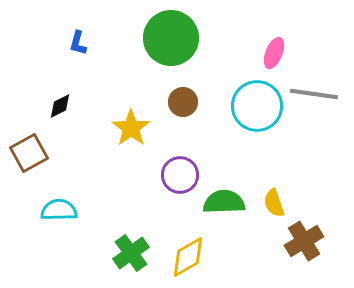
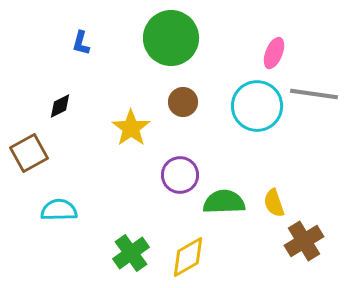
blue L-shape: moved 3 px right
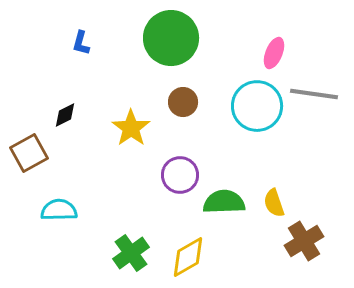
black diamond: moved 5 px right, 9 px down
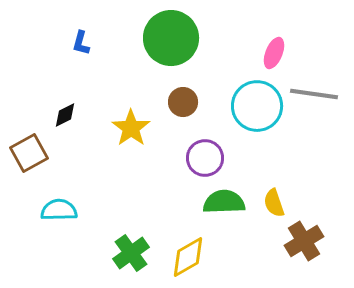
purple circle: moved 25 px right, 17 px up
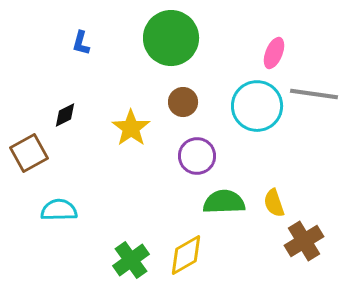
purple circle: moved 8 px left, 2 px up
green cross: moved 7 px down
yellow diamond: moved 2 px left, 2 px up
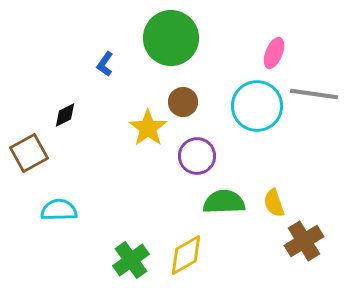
blue L-shape: moved 24 px right, 21 px down; rotated 20 degrees clockwise
yellow star: moved 17 px right
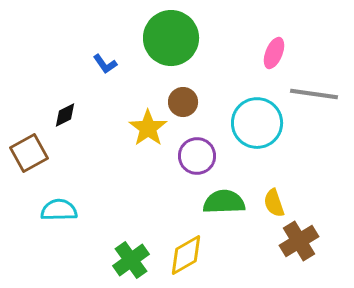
blue L-shape: rotated 70 degrees counterclockwise
cyan circle: moved 17 px down
brown cross: moved 5 px left
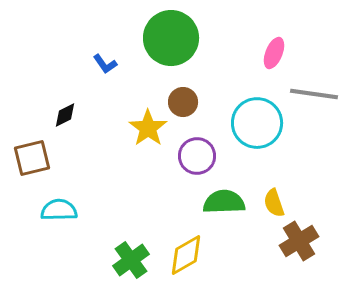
brown square: moved 3 px right, 5 px down; rotated 15 degrees clockwise
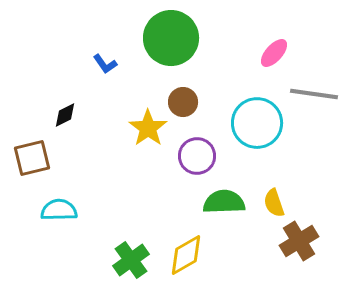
pink ellipse: rotated 20 degrees clockwise
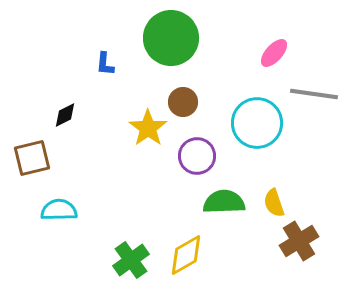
blue L-shape: rotated 40 degrees clockwise
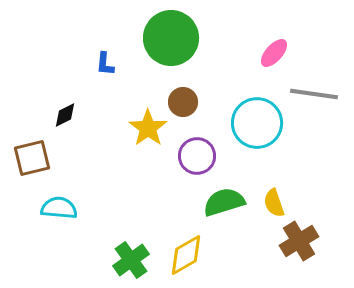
green semicircle: rotated 15 degrees counterclockwise
cyan semicircle: moved 2 px up; rotated 6 degrees clockwise
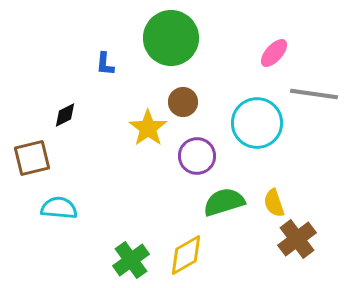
brown cross: moved 2 px left, 2 px up; rotated 6 degrees counterclockwise
